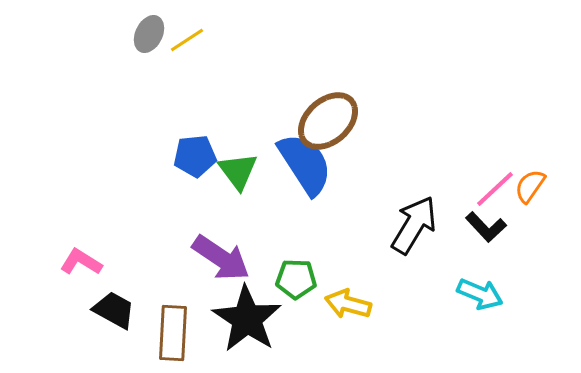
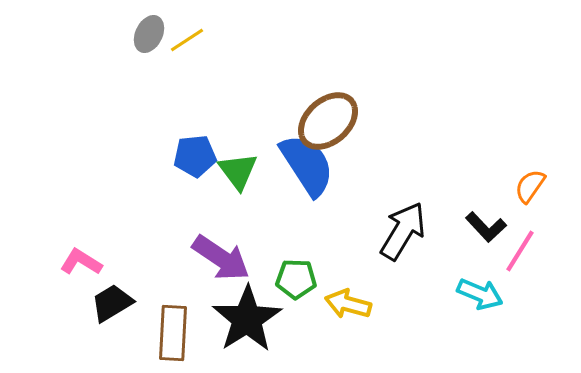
blue semicircle: moved 2 px right, 1 px down
pink line: moved 25 px right, 62 px down; rotated 15 degrees counterclockwise
black arrow: moved 11 px left, 6 px down
black trapezoid: moved 2 px left, 7 px up; rotated 60 degrees counterclockwise
black star: rotated 6 degrees clockwise
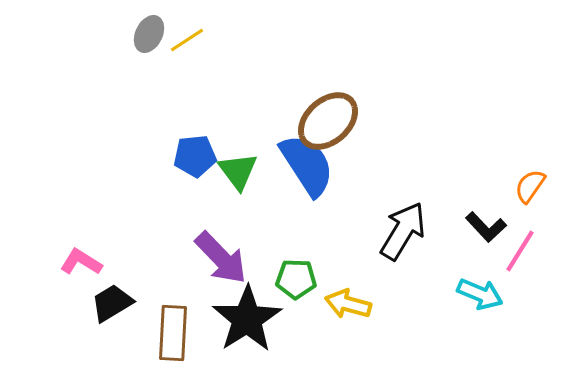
purple arrow: rotated 12 degrees clockwise
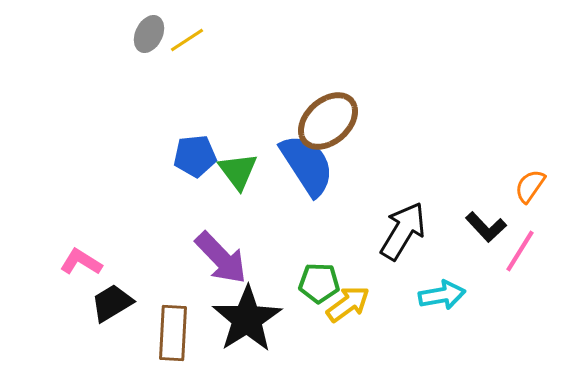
green pentagon: moved 23 px right, 4 px down
cyan arrow: moved 38 px left, 1 px down; rotated 33 degrees counterclockwise
yellow arrow: rotated 129 degrees clockwise
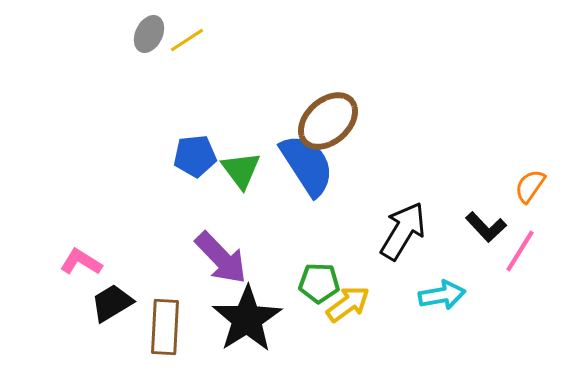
green triangle: moved 3 px right, 1 px up
brown rectangle: moved 8 px left, 6 px up
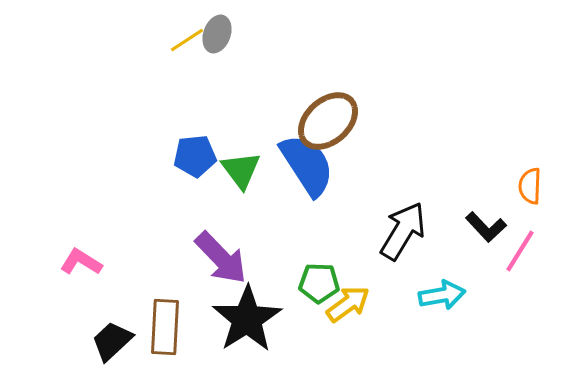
gray ellipse: moved 68 px right; rotated 6 degrees counterclockwise
orange semicircle: rotated 33 degrees counterclockwise
black trapezoid: moved 38 px down; rotated 12 degrees counterclockwise
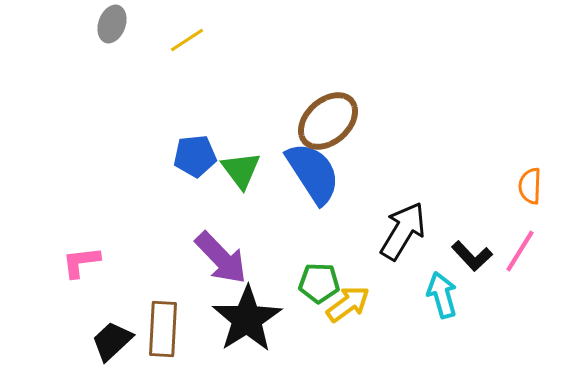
gray ellipse: moved 105 px left, 10 px up
blue semicircle: moved 6 px right, 8 px down
black L-shape: moved 14 px left, 29 px down
pink L-shape: rotated 39 degrees counterclockwise
cyan arrow: rotated 96 degrees counterclockwise
brown rectangle: moved 2 px left, 2 px down
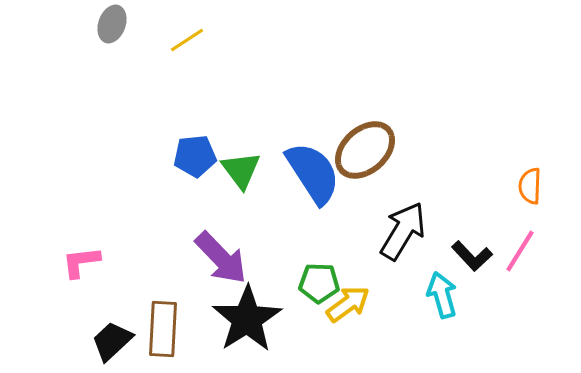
brown ellipse: moved 37 px right, 29 px down
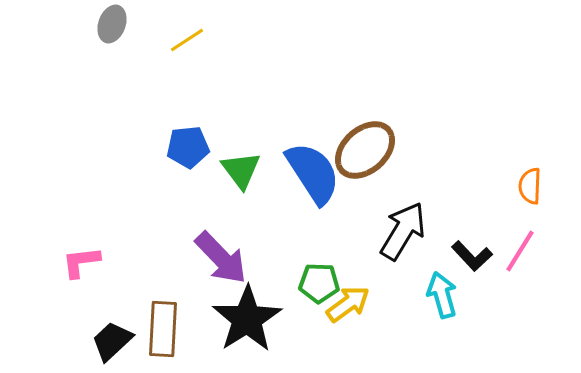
blue pentagon: moved 7 px left, 9 px up
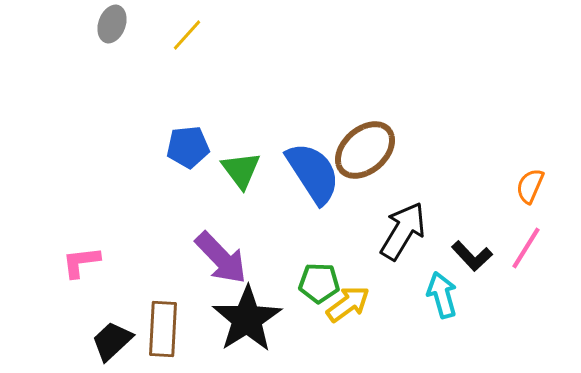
yellow line: moved 5 px up; rotated 15 degrees counterclockwise
orange semicircle: rotated 21 degrees clockwise
pink line: moved 6 px right, 3 px up
